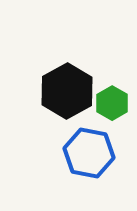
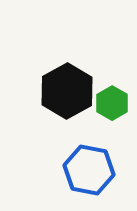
blue hexagon: moved 17 px down
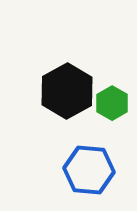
blue hexagon: rotated 6 degrees counterclockwise
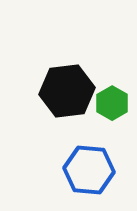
black hexagon: rotated 22 degrees clockwise
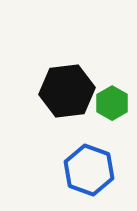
blue hexagon: rotated 15 degrees clockwise
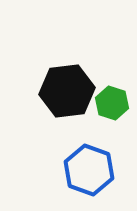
green hexagon: rotated 12 degrees counterclockwise
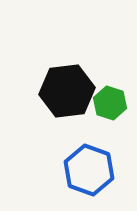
green hexagon: moved 2 px left
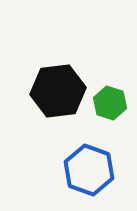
black hexagon: moved 9 px left
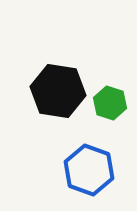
black hexagon: rotated 16 degrees clockwise
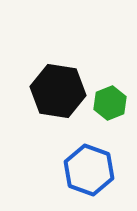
green hexagon: rotated 20 degrees clockwise
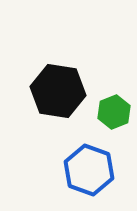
green hexagon: moved 4 px right, 9 px down
